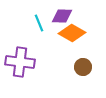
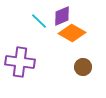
purple diamond: rotated 25 degrees counterclockwise
cyan line: moved 2 px up; rotated 24 degrees counterclockwise
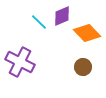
cyan line: moved 1 px down
orange diamond: moved 15 px right; rotated 16 degrees clockwise
purple cross: rotated 20 degrees clockwise
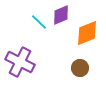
purple diamond: moved 1 px left, 1 px up
orange diamond: rotated 68 degrees counterclockwise
brown circle: moved 3 px left, 1 px down
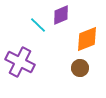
cyan line: moved 1 px left, 3 px down
orange diamond: moved 6 px down
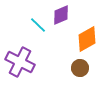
orange diamond: rotated 8 degrees counterclockwise
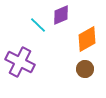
brown circle: moved 5 px right, 1 px down
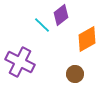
purple diamond: rotated 15 degrees counterclockwise
cyan line: moved 4 px right
brown circle: moved 10 px left, 5 px down
